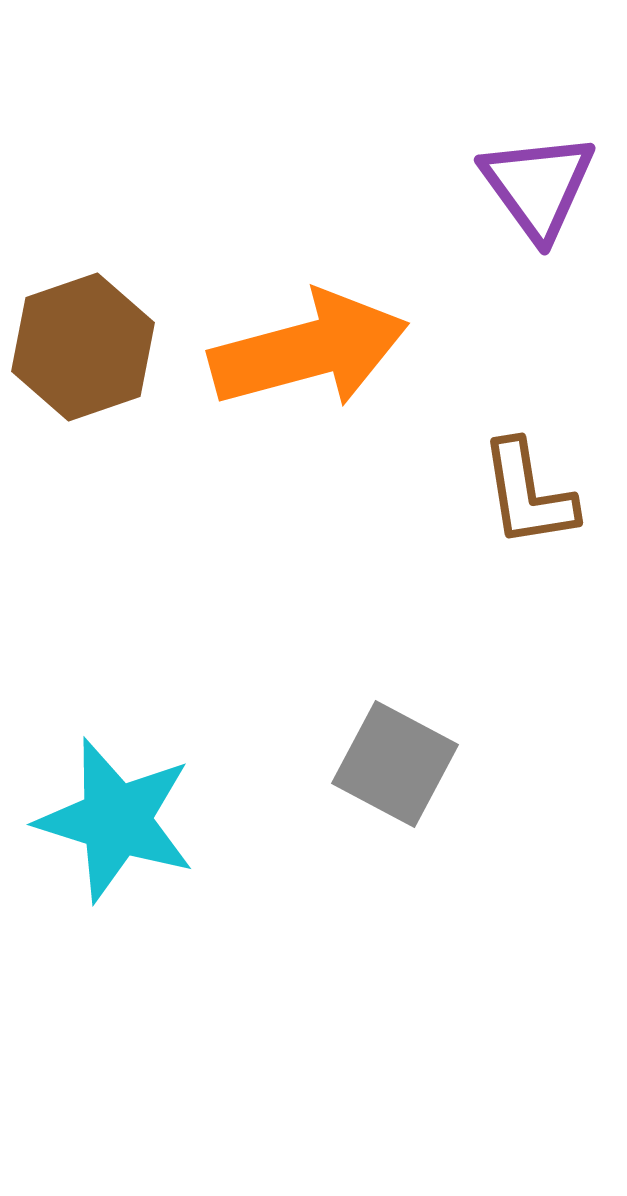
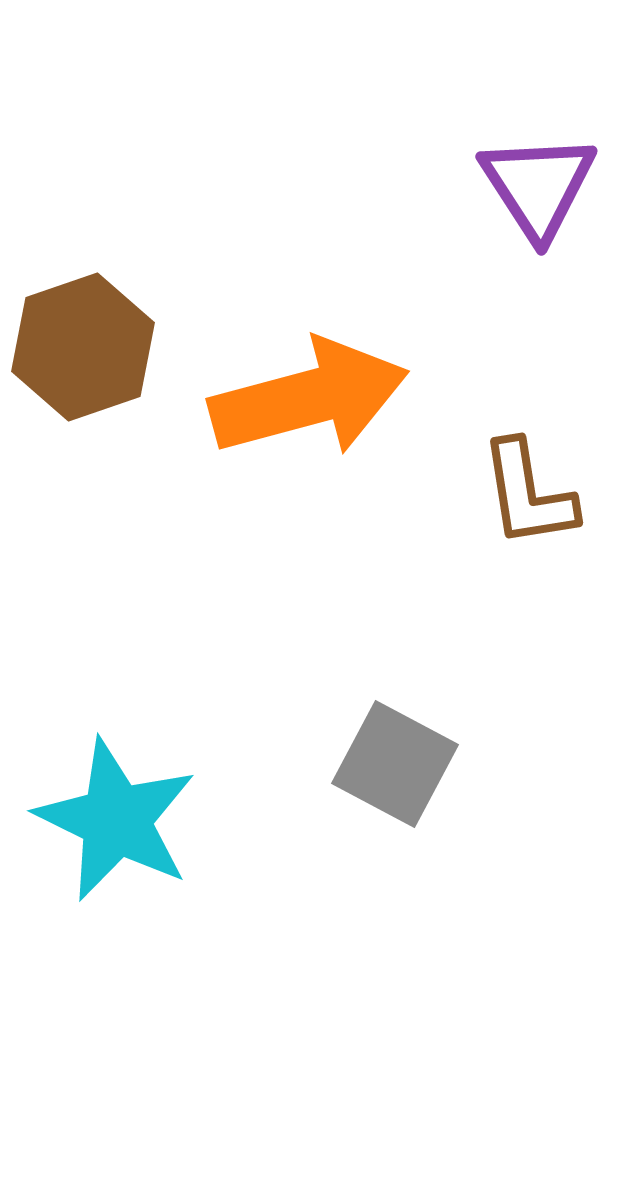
purple triangle: rotated 3 degrees clockwise
orange arrow: moved 48 px down
cyan star: rotated 9 degrees clockwise
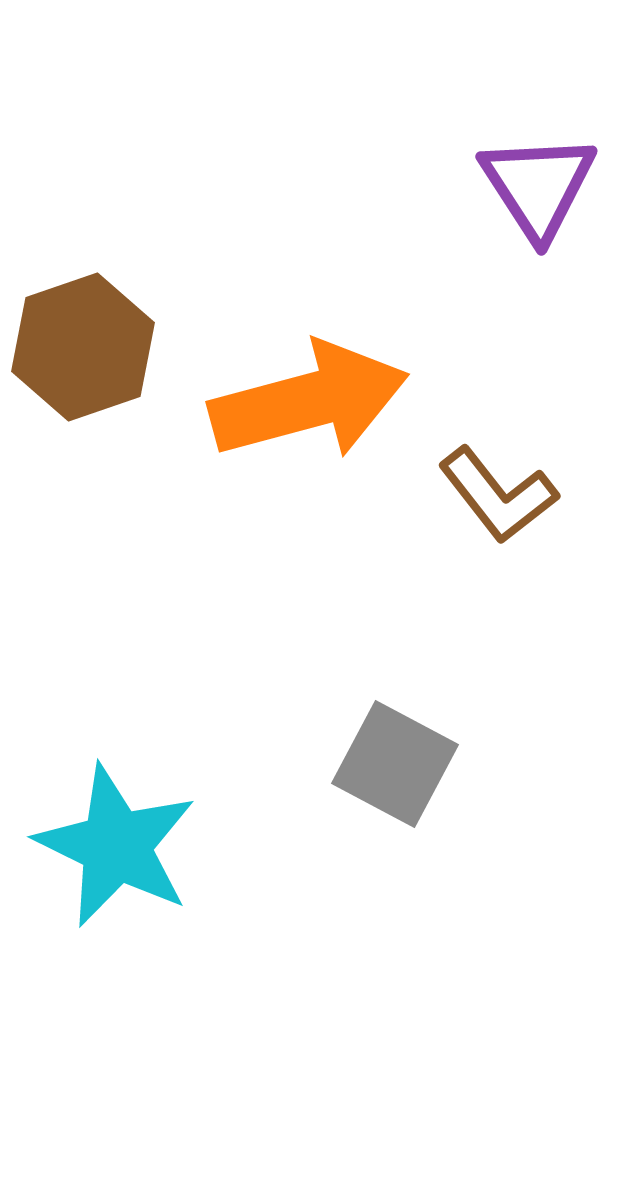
orange arrow: moved 3 px down
brown L-shape: moved 30 px left, 1 px down; rotated 29 degrees counterclockwise
cyan star: moved 26 px down
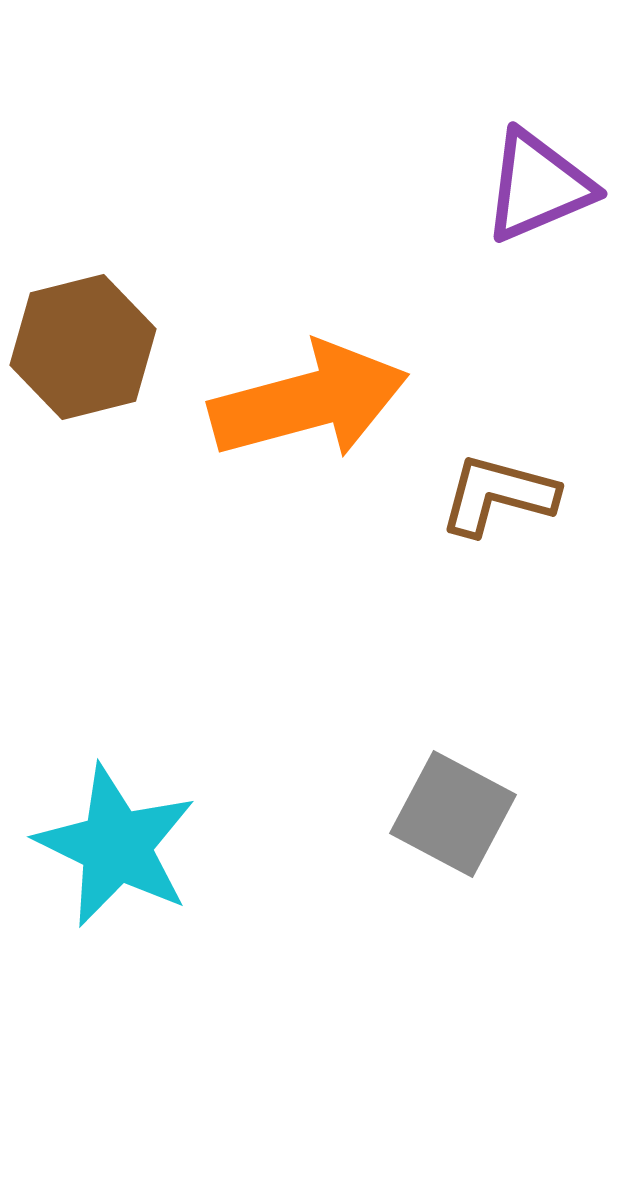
purple triangle: rotated 40 degrees clockwise
brown hexagon: rotated 5 degrees clockwise
brown L-shape: rotated 143 degrees clockwise
gray square: moved 58 px right, 50 px down
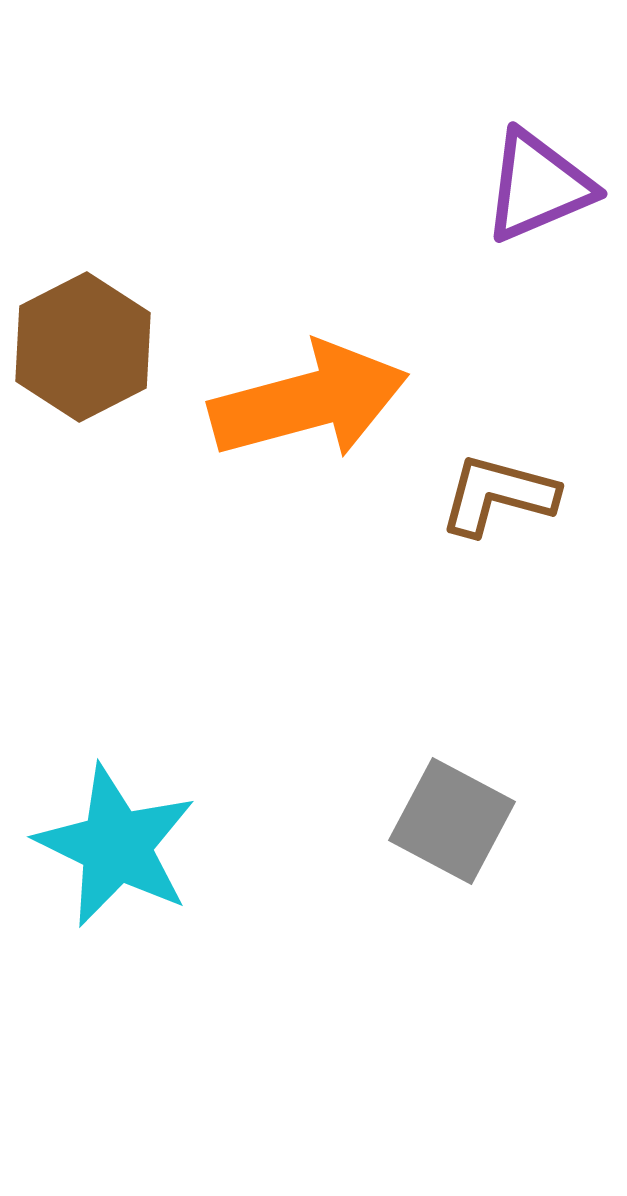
brown hexagon: rotated 13 degrees counterclockwise
gray square: moved 1 px left, 7 px down
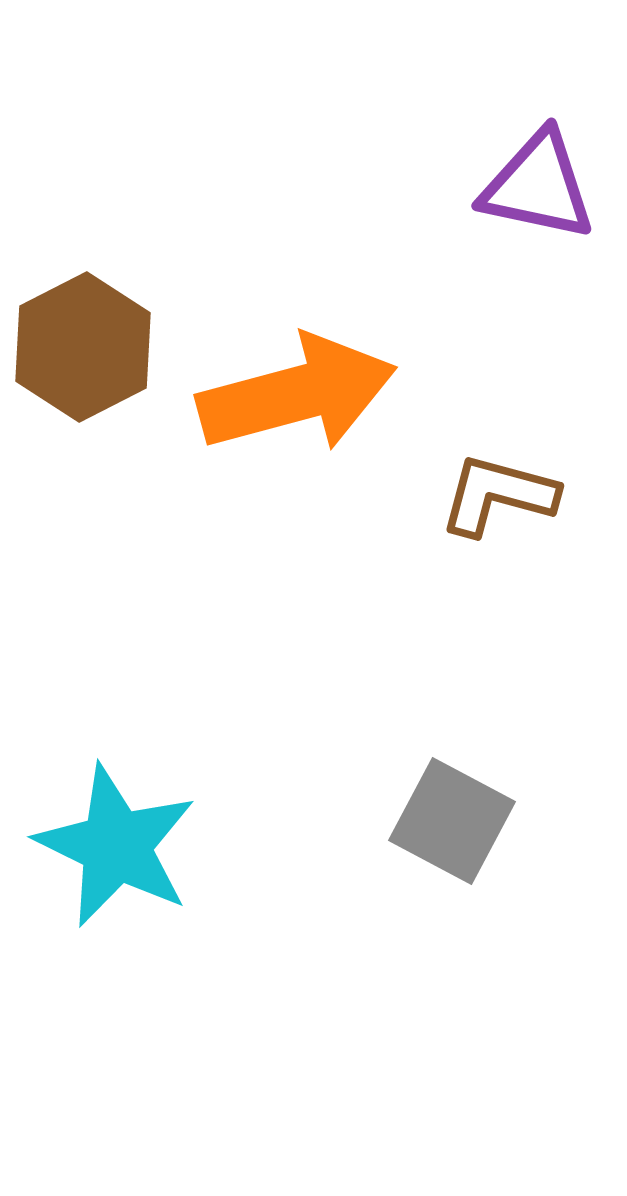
purple triangle: rotated 35 degrees clockwise
orange arrow: moved 12 px left, 7 px up
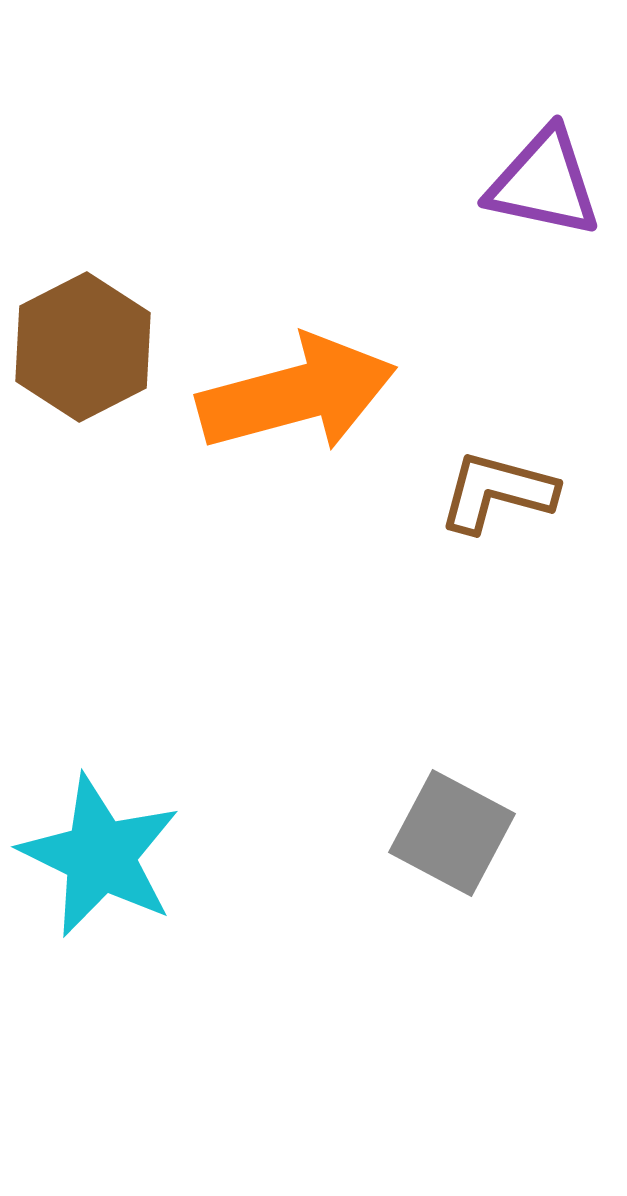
purple triangle: moved 6 px right, 3 px up
brown L-shape: moved 1 px left, 3 px up
gray square: moved 12 px down
cyan star: moved 16 px left, 10 px down
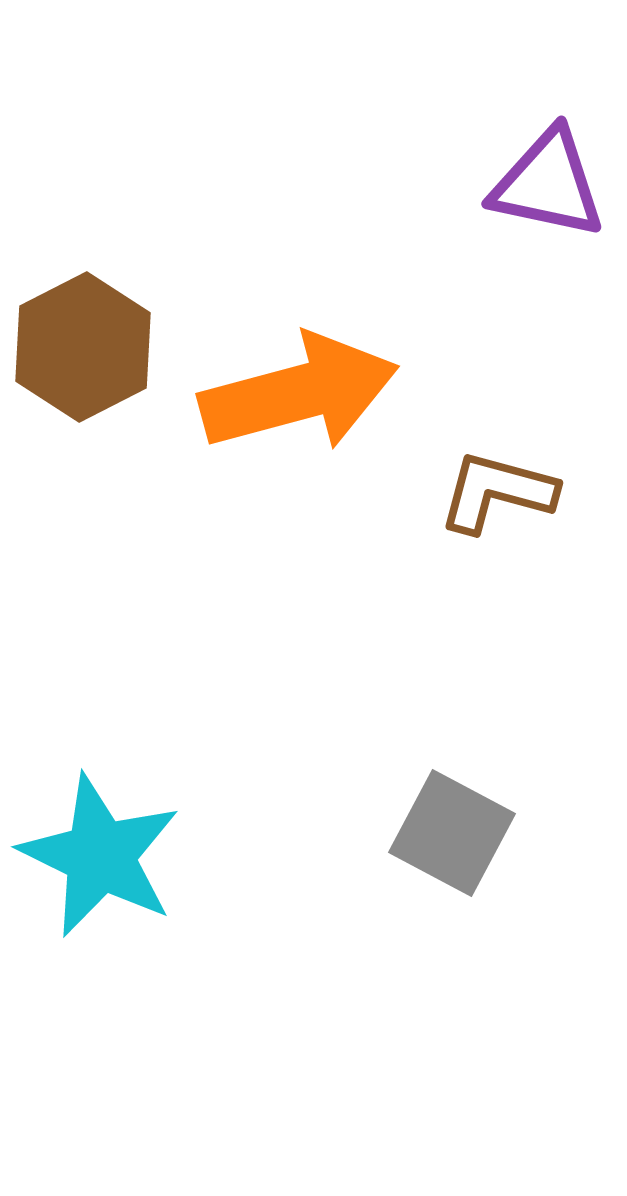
purple triangle: moved 4 px right, 1 px down
orange arrow: moved 2 px right, 1 px up
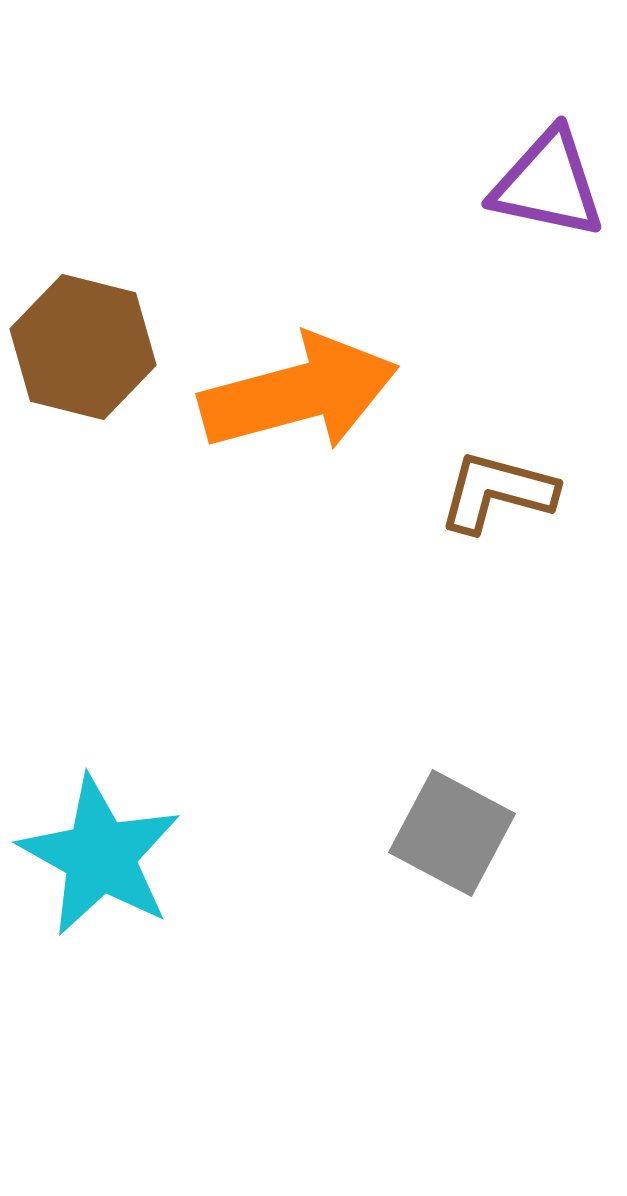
brown hexagon: rotated 19 degrees counterclockwise
cyan star: rotated 3 degrees clockwise
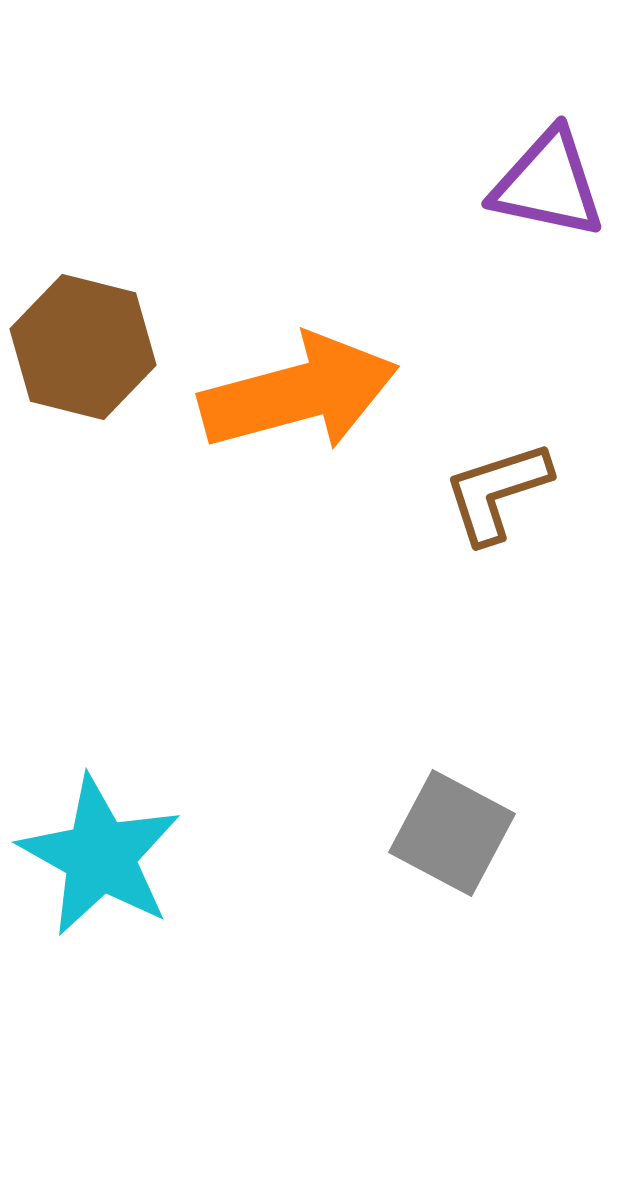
brown L-shape: rotated 33 degrees counterclockwise
